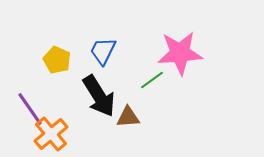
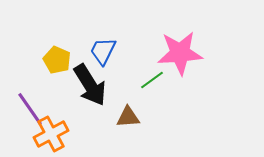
black arrow: moved 9 px left, 11 px up
orange cross: rotated 12 degrees clockwise
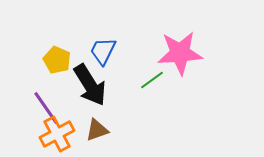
purple line: moved 16 px right, 1 px up
brown triangle: moved 31 px left, 13 px down; rotated 15 degrees counterclockwise
orange cross: moved 6 px right
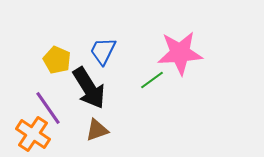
black arrow: moved 1 px left, 3 px down
purple line: moved 2 px right
orange cross: moved 24 px left; rotated 28 degrees counterclockwise
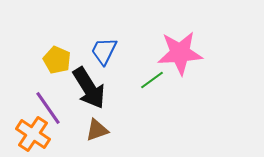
blue trapezoid: moved 1 px right
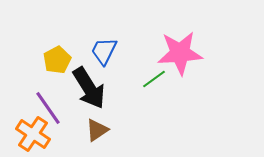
yellow pentagon: rotated 20 degrees clockwise
green line: moved 2 px right, 1 px up
brown triangle: rotated 15 degrees counterclockwise
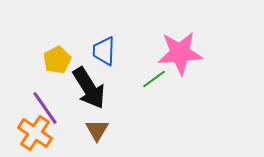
blue trapezoid: rotated 24 degrees counterclockwise
purple line: moved 3 px left
brown triangle: rotated 25 degrees counterclockwise
orange cross: moved 2 px right, 1 px up
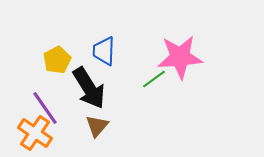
pink star: moved 4 px down
brown triangle: moved 4 px up; rotated 10 degrees clockwise
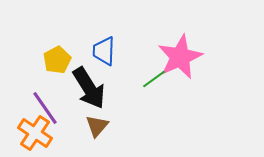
pink star: rotated 21 degrees counterclockwise
